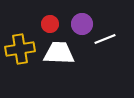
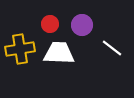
purple circle: moved 1 px down
white line: moved 7 px right, 9 px down; rotated 60 degrees clockwise
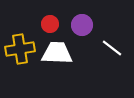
white trapezoid: moved 2 px left
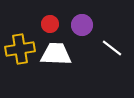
white trapezoid: moved 1 px left, 1 px down
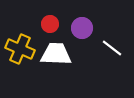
purple circle: moved 3 px down
yellow cross: rotated 32 degrees clockwise
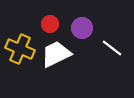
white trapezoid: rotated 28 degrees counterclockwise
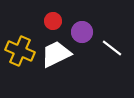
red circle: moved 3 px right, 3 px up
purple circle: moved 4 px down
yellow cross: moved 2 px down
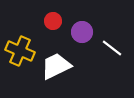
white trapezoid: moved 12 px down
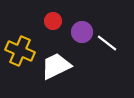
white line: moved 5 px left, 5 px up
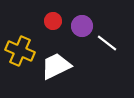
purple circle: moved 6 px up
